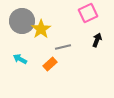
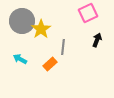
gray line: rotated 70 degrees counterclockwise
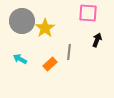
pink square: rotated 30 degrees clockwise
yellow star: moved 4 px right, 1 px up
gray line: moved 6 px right, 5 px down
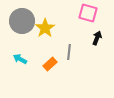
pink square: rotated 12 degrees clockwise
black arrow: moved 2 px up
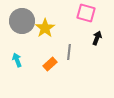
pink square: moved 2 px left
cyan arrow: moved 3 px left, 1 px down; rotated 40 degrees clockwise
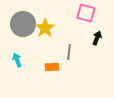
gray circle: moved 1 px right, 3 px down
orange rectangle: moved 2 px right, 3 px down; rotated 40 degrees clockwise
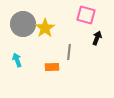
pink square: moved 2 px down
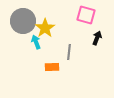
gray circle: moved 3 px up
cyan arrow: moved 19 px right, 18 px up
